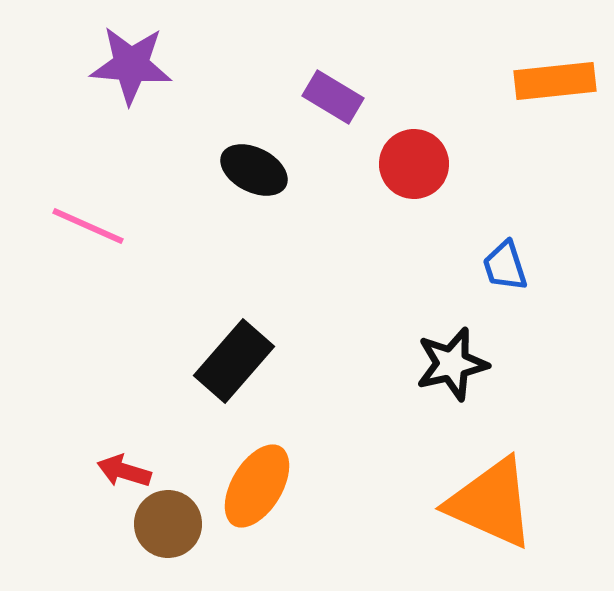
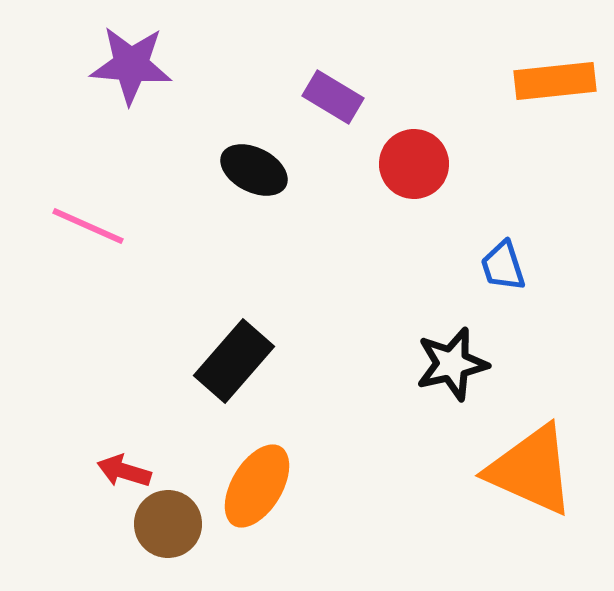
blue trapezoid: moved 2 px left
orange triangle: moved 40 px right, 33 px up
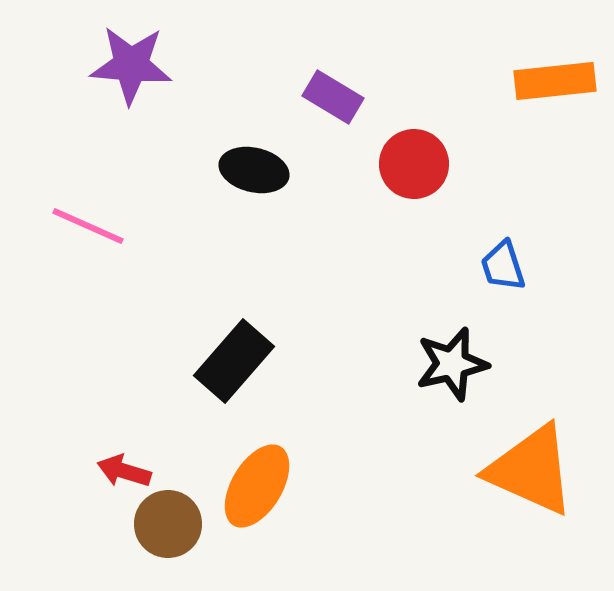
black ellipse: rotated 14 degrees counterclockwise
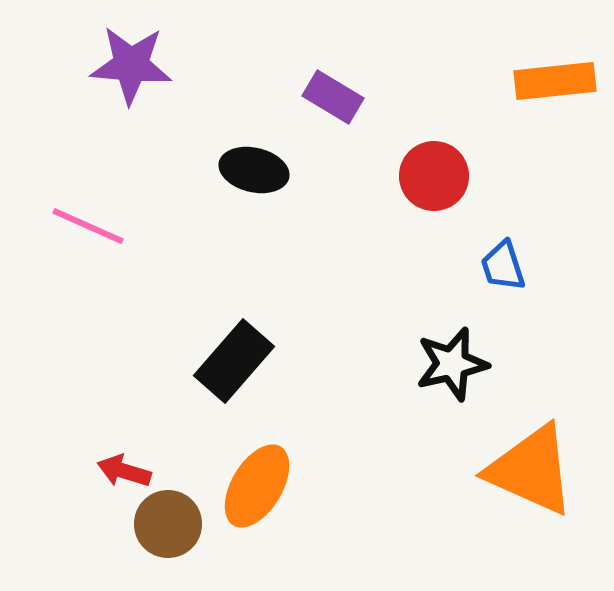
red circle: moved 20 px right, 12 px down
